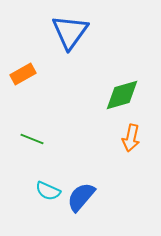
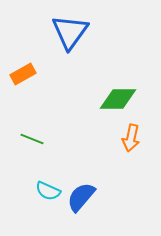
green diamond: moved 4 px left, 4 px down; rotated 15 degrees clockwise
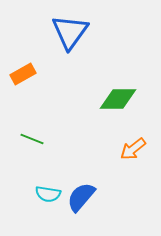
orange arrow: moved 2 px right, 11 px down; rotated 40 degrees clockwise
cyan semicircle: moved 3 px down; rotated 15 degrees counterclockwise
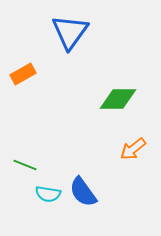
green line: moved 7 px left, 26 px down
blue semicircle: moved 2 px right, 5 px up; rotated 76 degrees counterclockwise
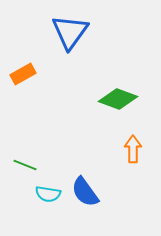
green diamond: rotated 21 degrees clockwise
orange arrow: rotated 128 degrees clockwise
blue semicircle: moved 2 px right
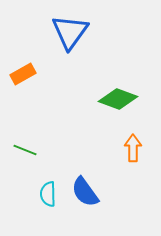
orange arrow: moved 1 px up
green line: moved 15 px up
cyan semicircle: rotated 80 degrees clockwise
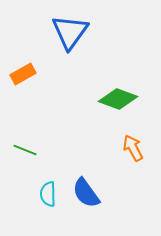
orange arrow: rotated 28 degrees counterclockwise
blue semicircle: moved 1 px right, 1 px down
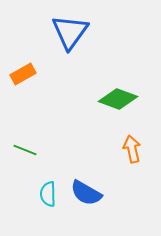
orange arrow: moved 1 px left, 1 px down; rotated 16 degrees clockwise
blue semicircle: rotated 24 degrees counterclockwise
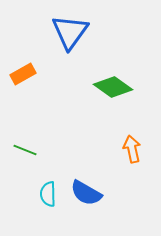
green diamond: moved 5 px left, 12 px up; rotated 15 degrees clockwise
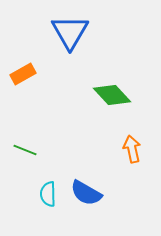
blue triangle: rotated 6 degrees counterclockwise
green diamond: moved 1 px left, 8 px down; rotated 12 degrees clockwise
